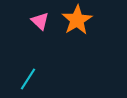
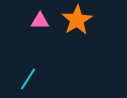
pink triangle: rotated 42 degrees counterclockwise
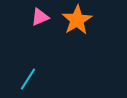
pink triangle: moved 4 px up; rotated 24 degrees counterclockwise
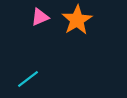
cyan line: rotated 20 degrees clockwise
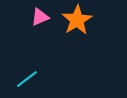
cyan line: moved 1 px left
